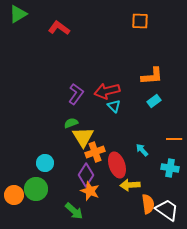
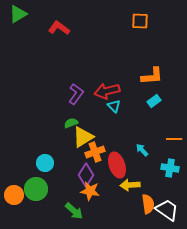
yellow triangle: rotated 30 degrees clockwise
orange star: rotated 12 degrees counterclockwise
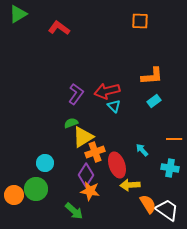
orange semicircle: rotated 24 degrees counterclockwise
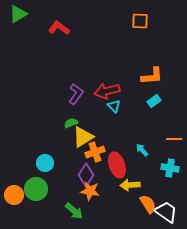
white trapezoid: moved 1 px left, 2 px down
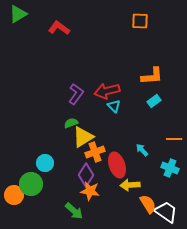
cyan cross: rotated 12 degrees clockwise
green circle: moved 5 px left, 5 px up
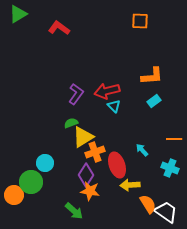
green circle: moved 2 px up
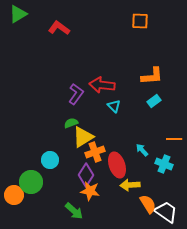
red arrow: moved 5 px left, 6 px up; rotated 20 degrees clockwise
cyan circle: moved 5 px right, 3 px up
cyan cross: moved 6 px left, 4 px up
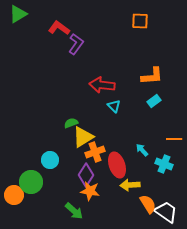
purple L-shape: moved 50 px up
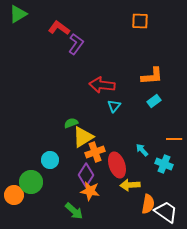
cyan triangle: rotated 24 degrees clockwise
orange semicircle: rotated 42 degrees clockwise
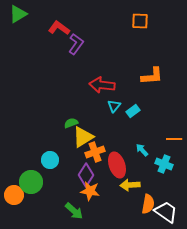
cyan rectangle: moved 21 px left, 10 px down
